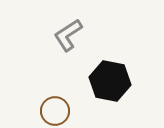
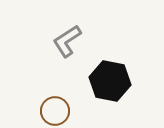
gray L-shape: moved 1 px left, 6 px down
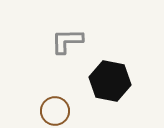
gray L-shape: rotated 32 degrees clockwise
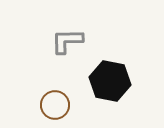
brown circle: moved 6 px up
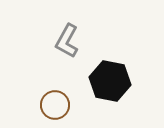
gray L-shape: rotated 60 degrees counterclockwise
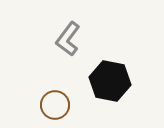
gray L-shape: moved 1 px right, 2 px up; rotated 8 degrees clockwise
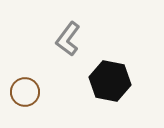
brown circle: moved 30 px left, 13 px up
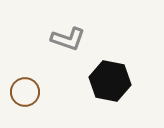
gray L-shape: rotated 108 degrees counterclockwise
